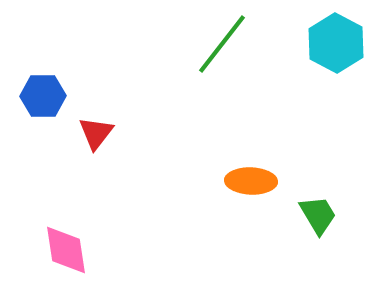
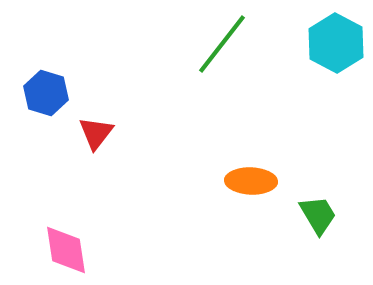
blue hexagon: moved 3 px right, 3 px up; rotated 18 degrees clockwise
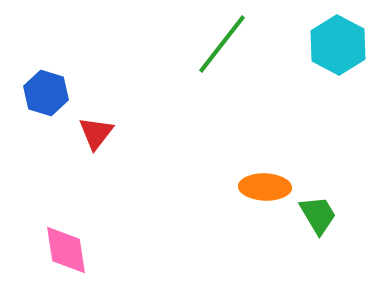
cyan hexagon: moved 2 px right, 2 px down
orange ellipse: moved 14 px right, 6 px down
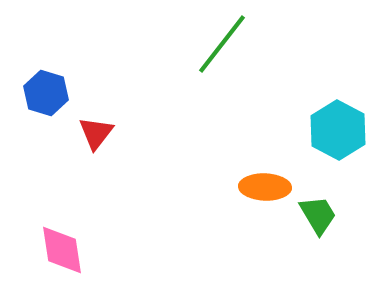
cyan hexagon: moved 85 px down
pink diamond: moved 4 px left
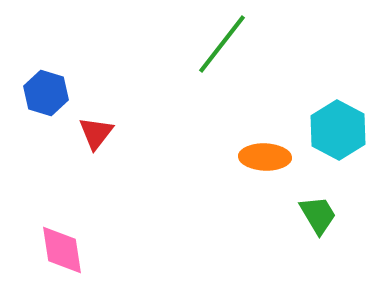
orange ellipse: moved 30 px up
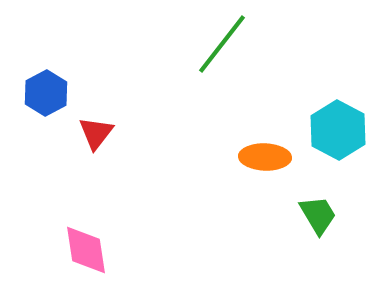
blue hexagon: rotated 15 degrees clockwise
pink diamond: moved 24 px right
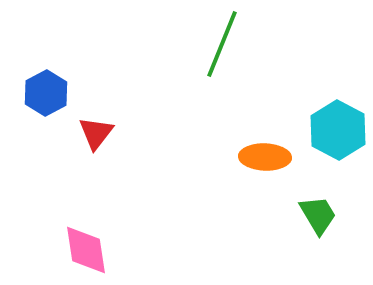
green line: rotated 16 degrees counterclockwise
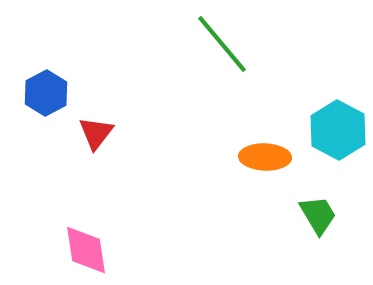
green line: rotated 62 degrees counterclockwise
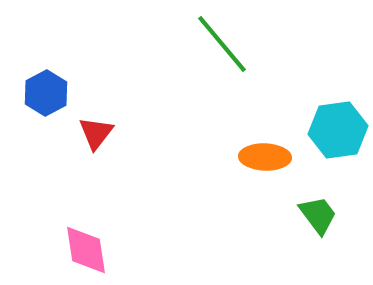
cyan hexagon: rotated 24 degrees clockwise
green trapezoid: rotated 6 degrees counterclockwise
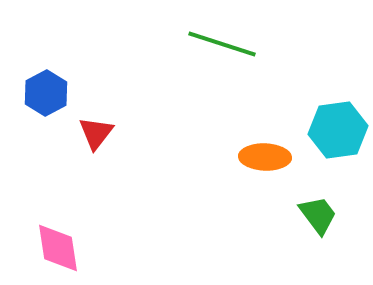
green line: rotated 32 degrees counterclockwise
pink diamond: moved 28 px left, 2 px up
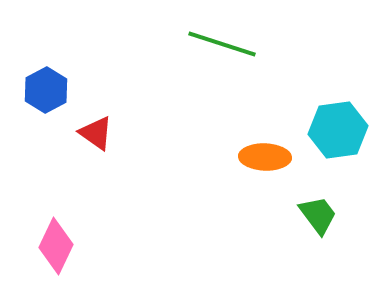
blue hexagon: moved 3 px up
red triangle: rotated 33 degrees counterclockwise
pink diamond: moved 2 px left, 2 px up; rotated 34 degrees clockwise
